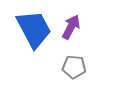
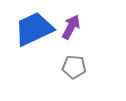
blue trapezoid: rotated 87 degrees counterclockwise
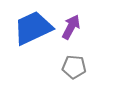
blue trapezoid: moved 1 px left, 1 px up
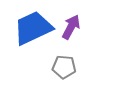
gray pentagon: moved 10 px left
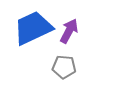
purple arrow: moved 2 px left, 4 px down
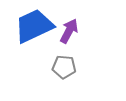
blue trapezoid: moved 1 px right, 2 px up
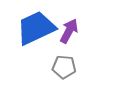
blue trapezoid: moved 2 px right, 2 px down
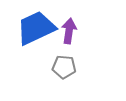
purple arrow: rotated 20 degrees counterclockwise
